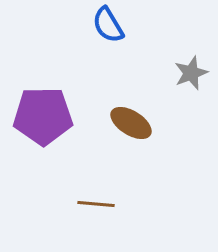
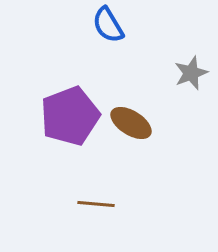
purple pentagon: moved 27 px right; rotated 20 degrees counterclockwise
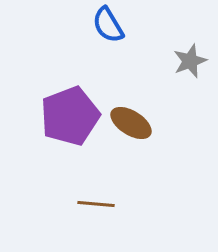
gray star: moved 1 px left, 12 px up
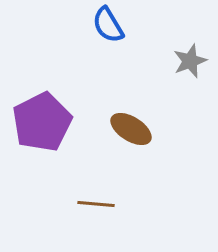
purple pentagon: moved 28 px left, 6 px down; rotated 6 degrees counterclockwise
brown ellipse: moved 6 px down
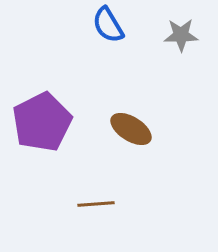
gray star: moved 9 px left, 26 px up; rotated 20 degrees clockwise
brown line: rotated 9 degrees counterclockwise
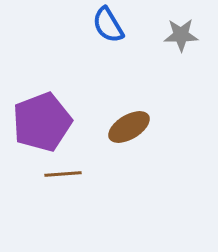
purple pentagon: rotated 6 degrees clockwise
brown ellipse: moved 2 px left, 2 px up; rotated 63 degrees counterclockwise
brown line: moved 33 px left, 30 px up
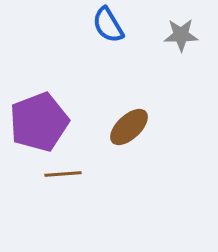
purple pentagon: moved 3 px left
brown ellipse: rotated 12 degrees counterclockwise
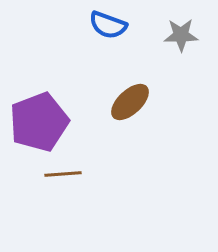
blue semicircle: rotated 39 degrees counterclockwise
brown ellipse: moved 1 px right, 25 px up
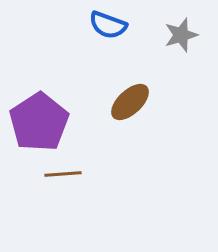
gray star: rotated 16 degrees counterclockwise
purple pentagon: rotated 12 degrees counterclockwise
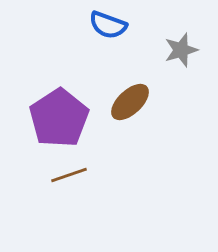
gray star: moved 15 px down
purple pentagon: moved 20 px right, 4 px up
brown line: moved 6 px right, 1 px down; rotated 15 degrees counterclockwise
